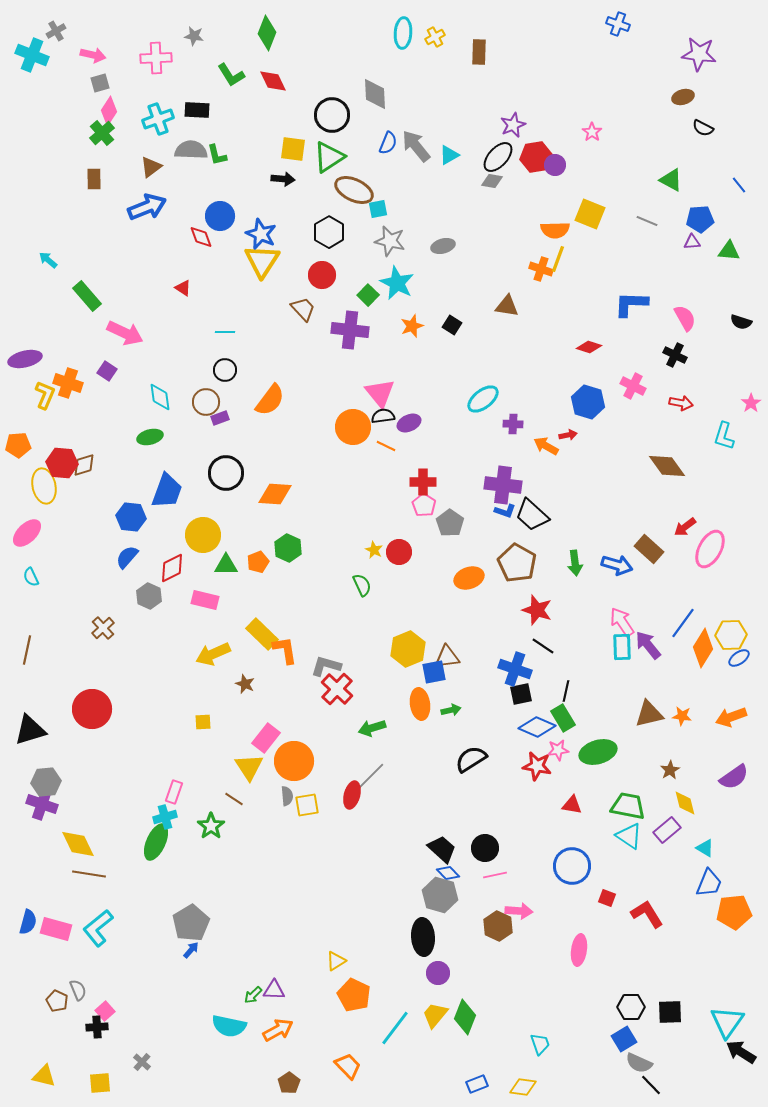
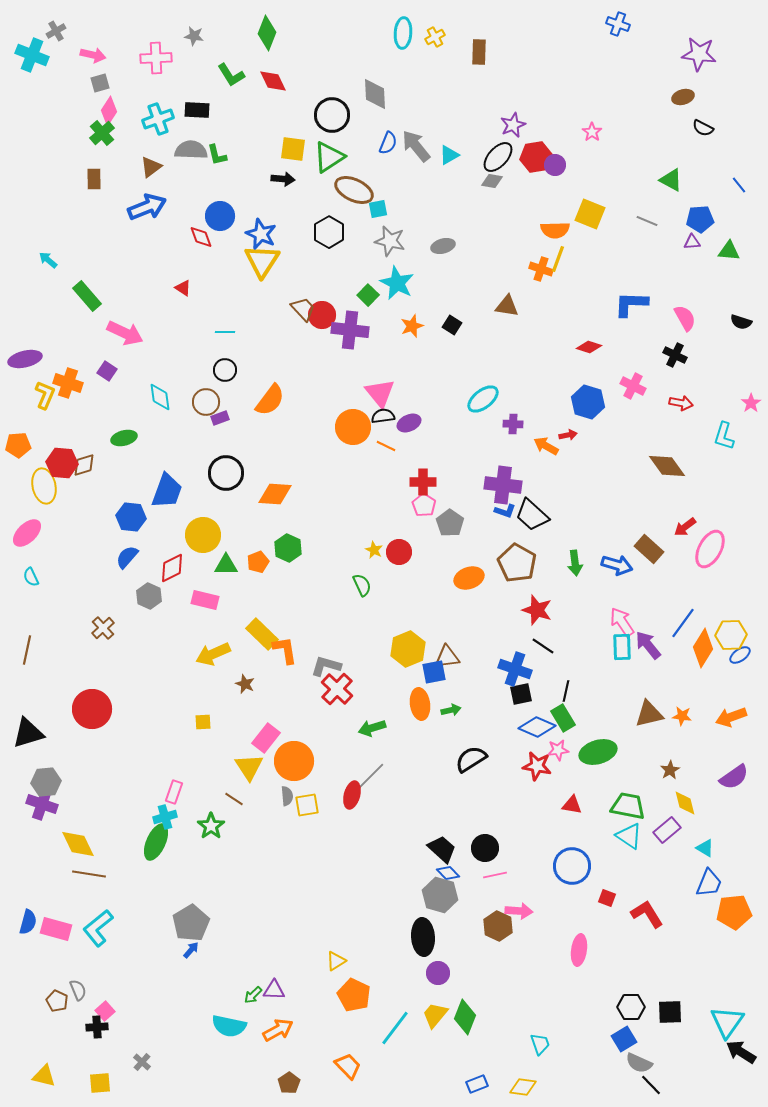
red circle at (322, 275): moved 40 px down
green ellipse at (150, 437): moved 26 px left, 1 px down
blue ellipse at (739, 658): moved 1 px right, 3 px up
black triangle at (30, 730): moved 2 px left, 3 px down
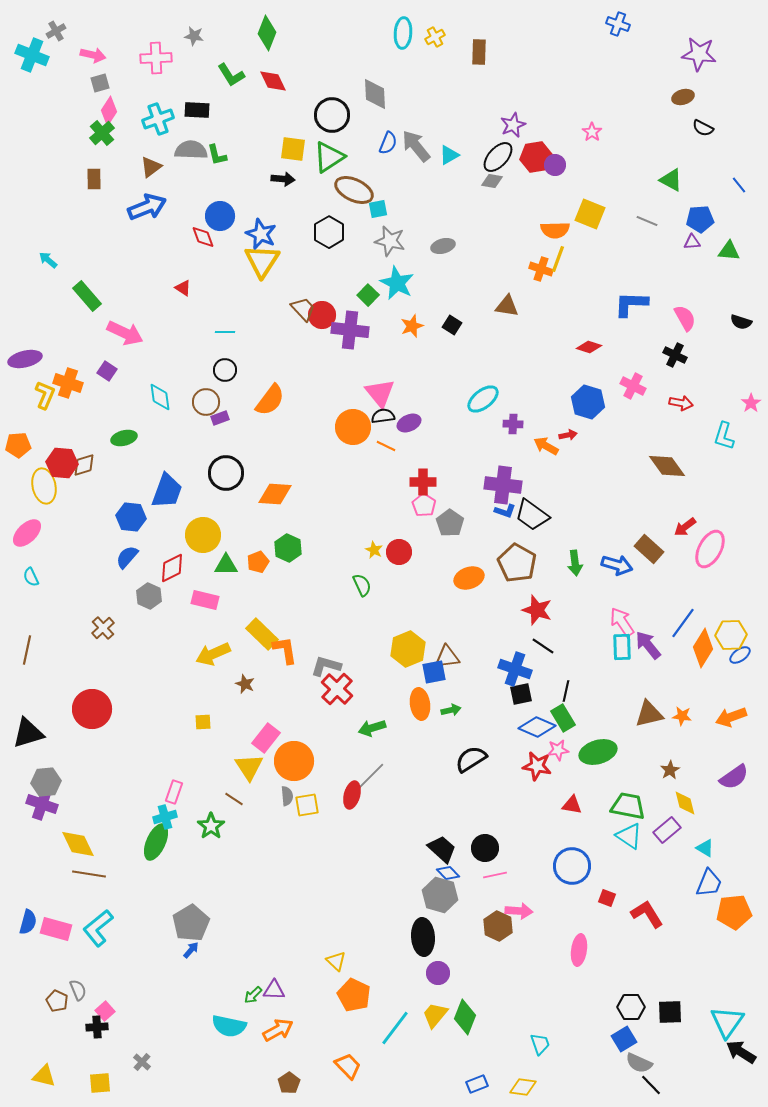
red diamond at (201, 237): moved 2 px right
black trapezoid at (532, 515): rotated 6 degrees counterclockwise
yellow triangle at (336, 961): rotated 45 degrees counterclockwise
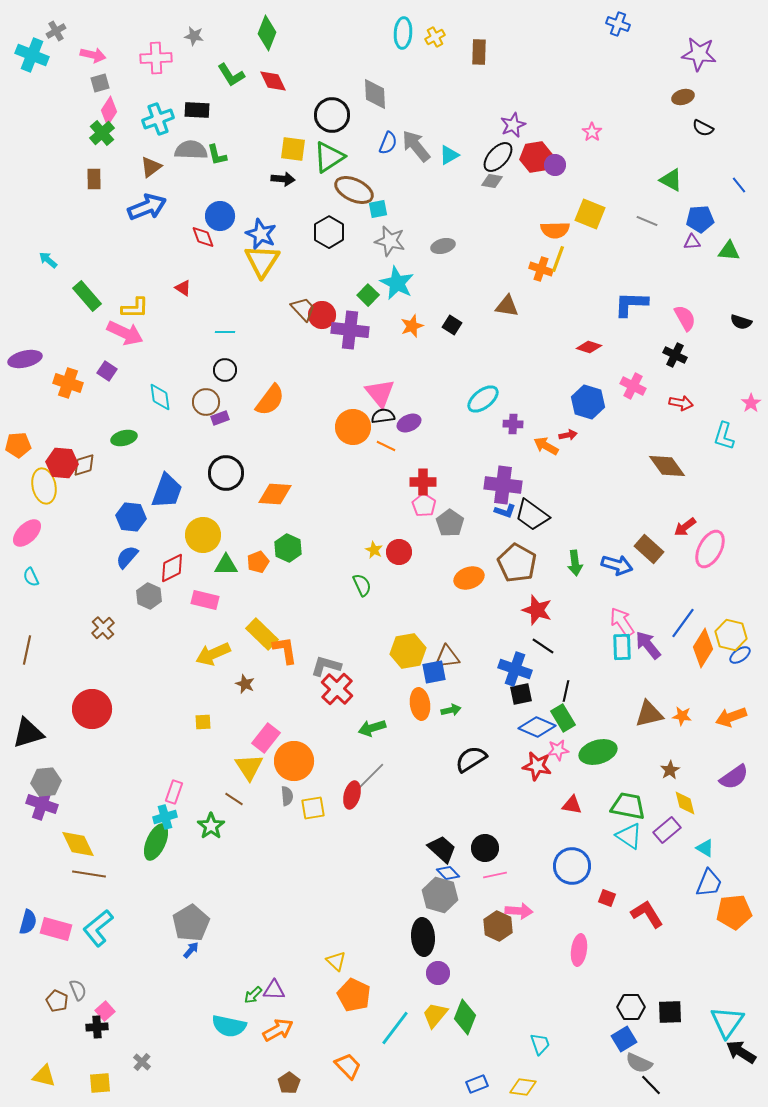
yellow L-shape at (45, 395): moved 90 px right, 87 px up; rotated 68 degrees clockwise
yellow hexagon at (731, 635): rotated 16 degrees clockwise
yellow hexagon at (408, 649): moved 2 px down; rotated 12 degrees clockwise
yellow square at (307, 805): moved 6 px right, 3 px down
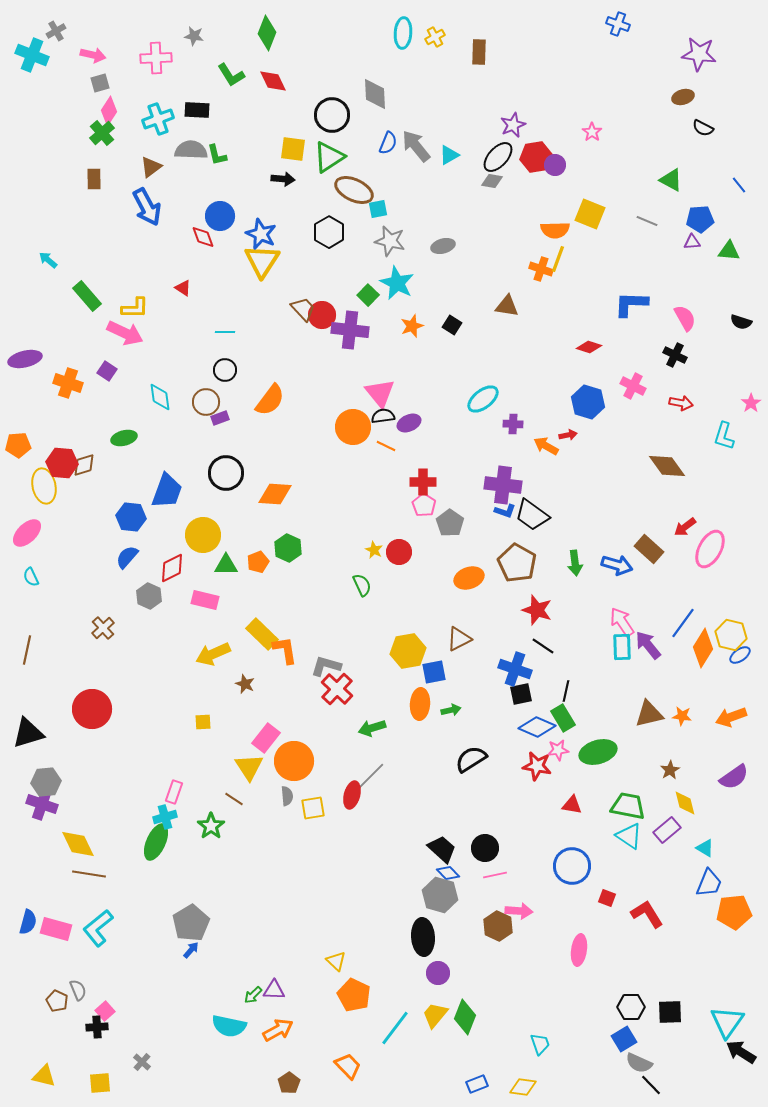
blue arrow at (147, 207): rotated 84 degrees clockwise
brown triangle at (447, 657): moved 12 px right, 18 px up; rotated 20 degrees counterclockwise
orange ellipse at (420, 704): rotated 12 degrees clockwise
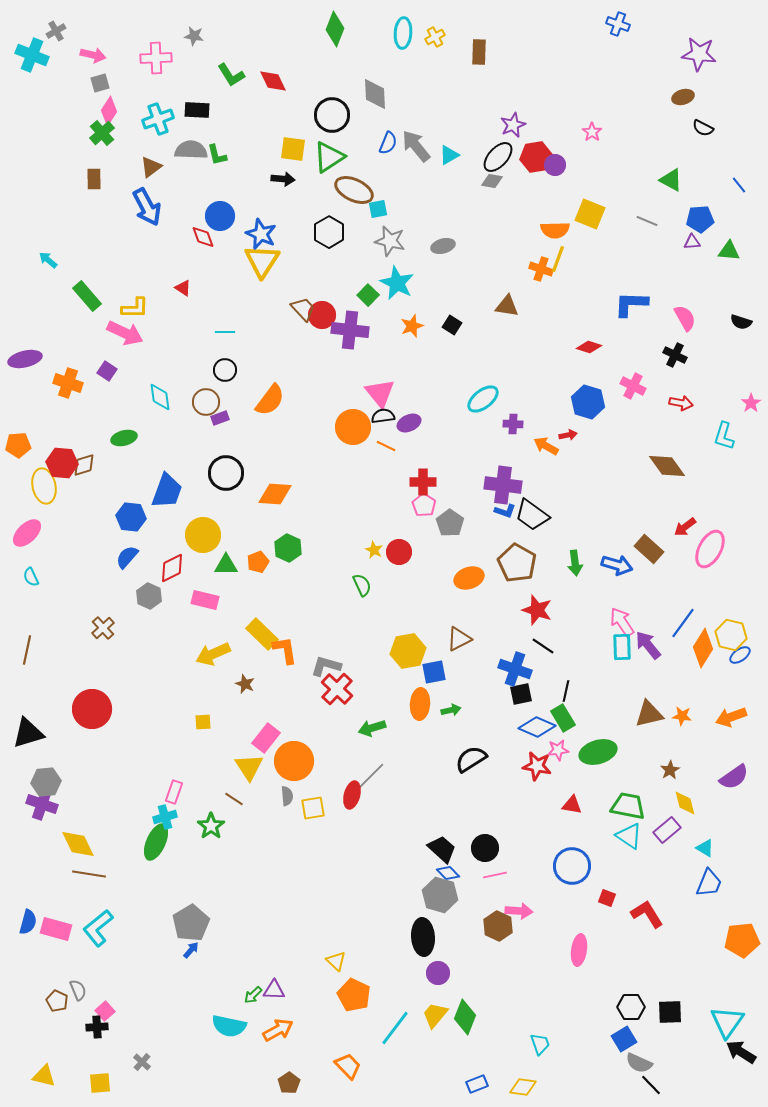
green diamond at (267, 33): moved 68 px right, 4 px up
orange pentagon at (734, 912): moved 8 px right, 28 px down
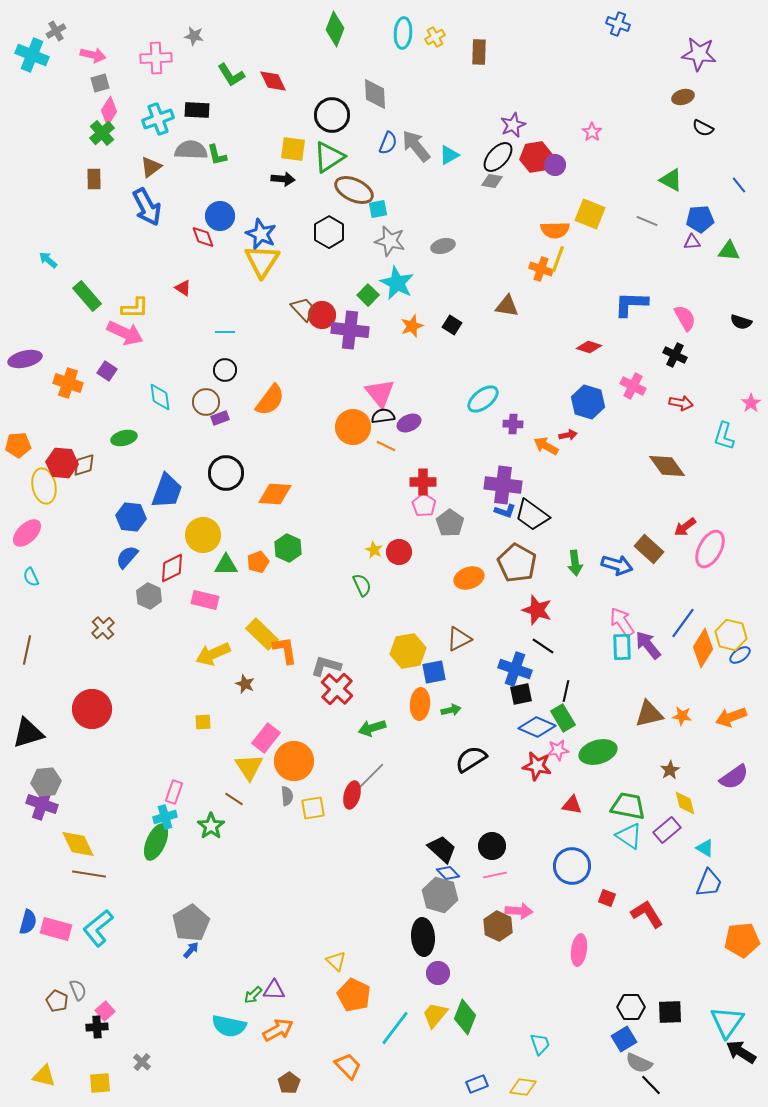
black circle at (485, 848): moved 7 px right, 2 px up
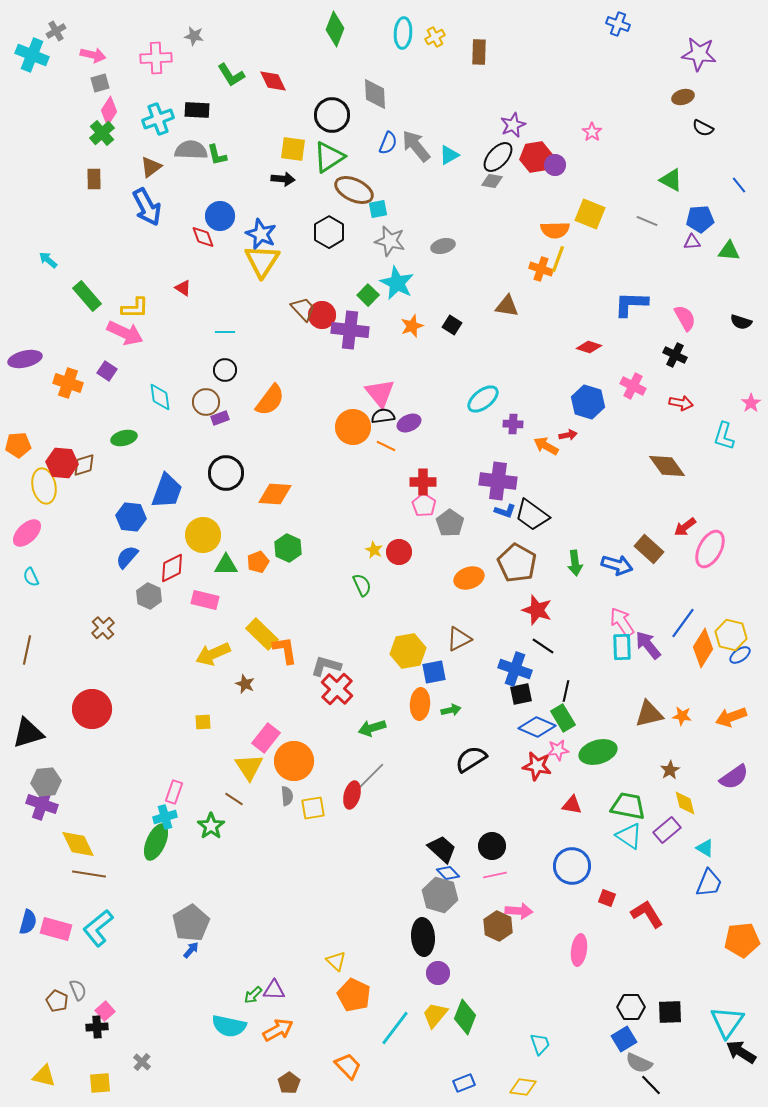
purple cross at (503, 485): moved 5 px left, 4 px up
blue rectangle at (477, 1084): moved 13 px left, 1 px up
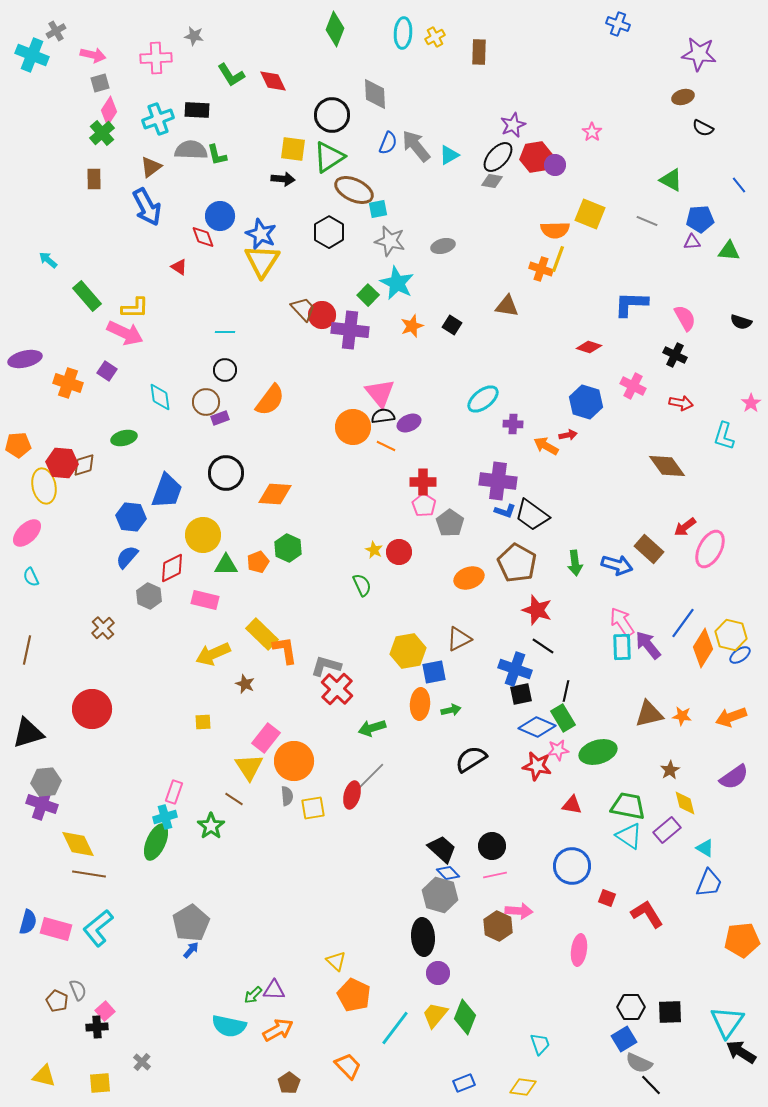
red triangle at (183, 288): moved 4 px left, 21 px up
blue hexagon at (588, 402): moved 2 px left
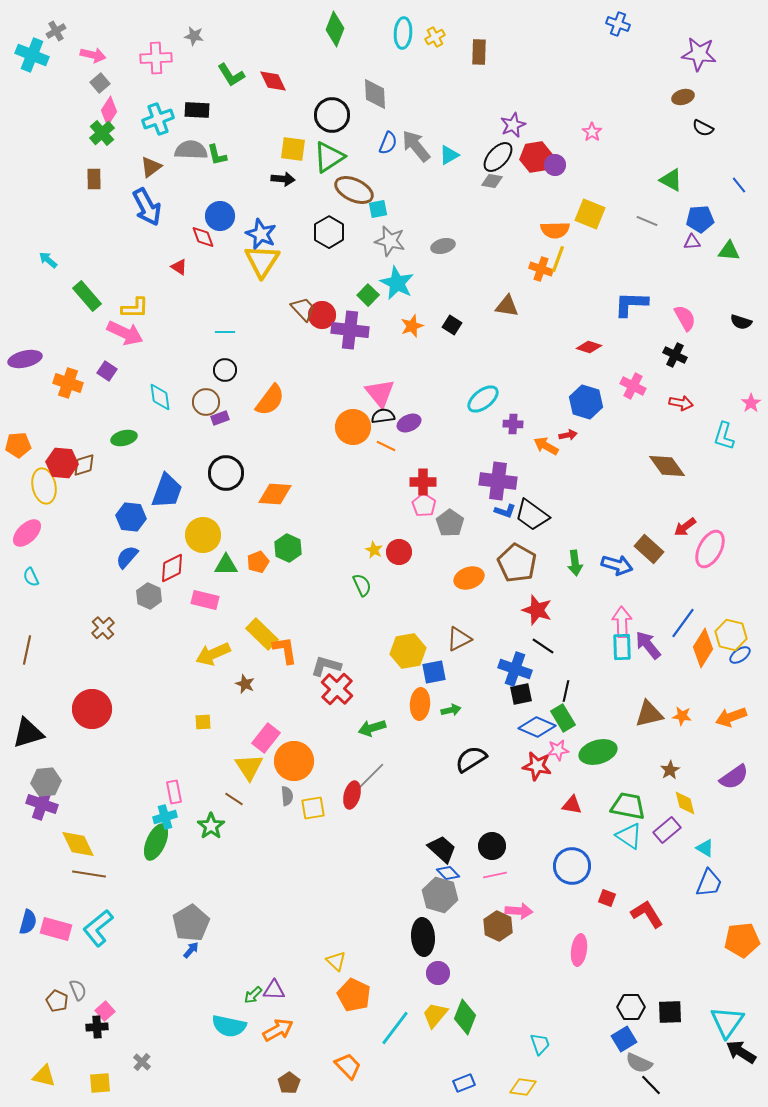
gray square at (100, 83): rotated 24 degrees counterclockwise
pink arrow at (622, 622): rotated 32 degrees clockwise
pink rectangle at (174, 792): rotated 30 degrees counterclockwise
